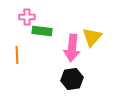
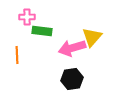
pink arrow: rotated 68 degrees clockwise
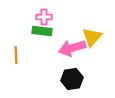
pink cross: moved 17 px right
orange line: moved 1 px left
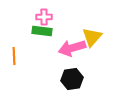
orange line: moved 2 px left, 1 px down
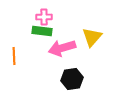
pink arrow: moved 10 px left
